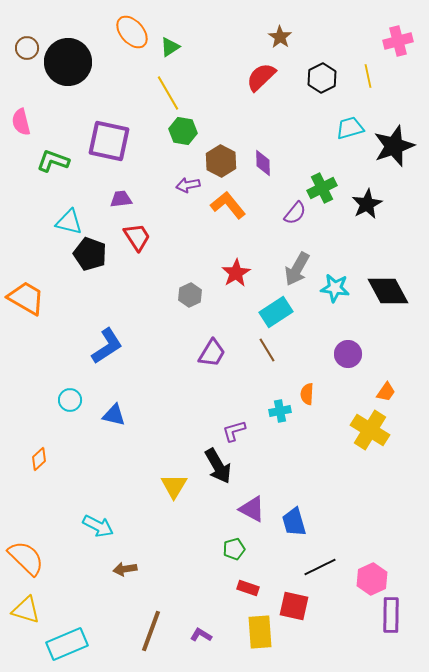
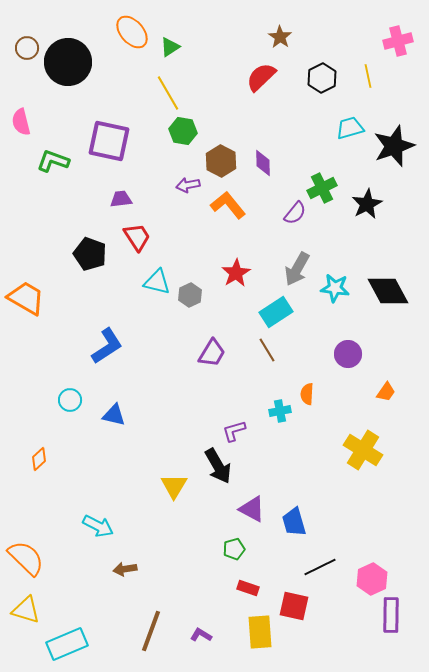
cyan triangle at (69, 222): moved 88 px right, 60 px down
yellow cross at (370, 430): moved 7 px left, 20 px down
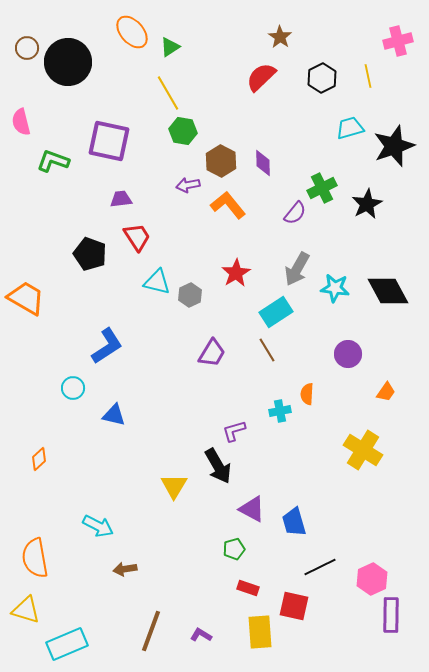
cyan circle at (70, 400): moved 3 px right, 12 px up
orange semicircle at (26, 558): moved 9 px right; rotated 144 degrees counterclockwise
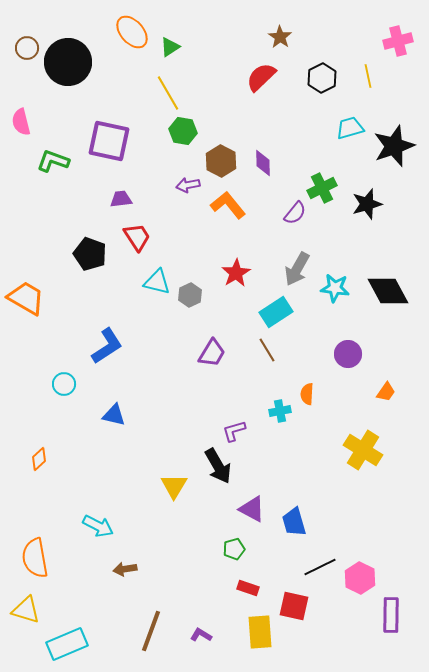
black star at (367, 204): rotated 12 degrees clockwise
cyan circle at (73, 388): moved 9 px left, 4 px up
pink hexagon at (372, 579): moved 12 px left, 1 px up; rotated 8 degrees counterclockwise
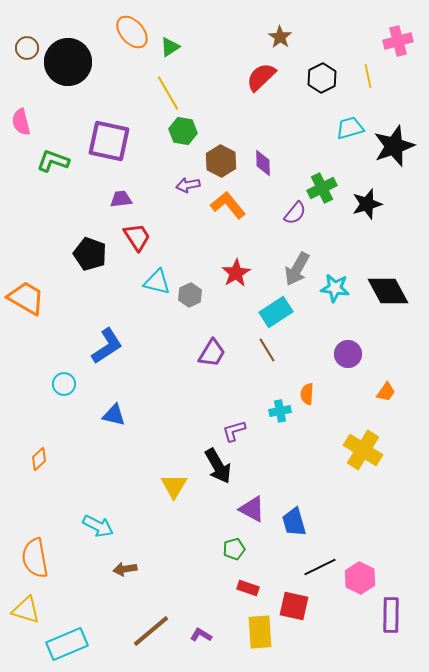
brown line at (151, 631): rotated 30 degrees clockwise
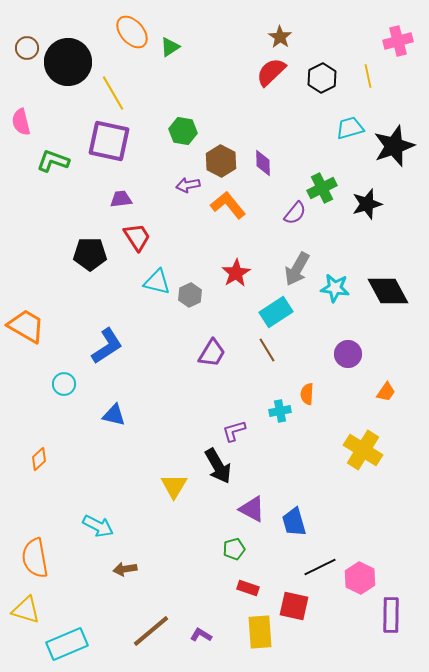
red semicircle at (261, 77): moved 10 px right, 5 px up
yellow line at (168, 93): moved 55 px left
black pentagon at (90, 254): rotated 20 degrees counterclockwise
orange trapezoid at (26, 298): moved 28 px down
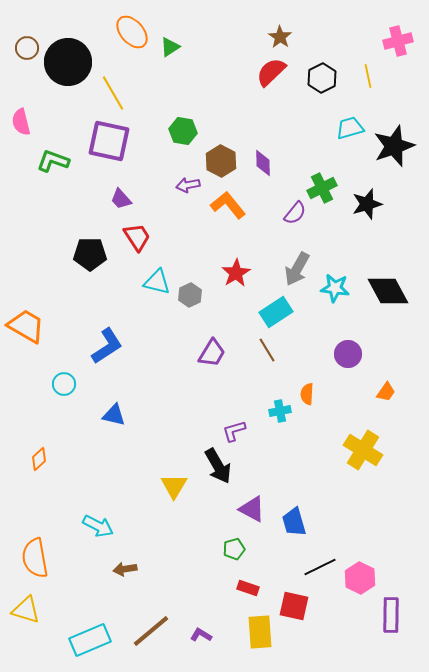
purple trapezoid at (121, 199): rotated 125 degrees counterclockwise
cyan rectangle at (67, 644): moved 23 px right, 4 px up
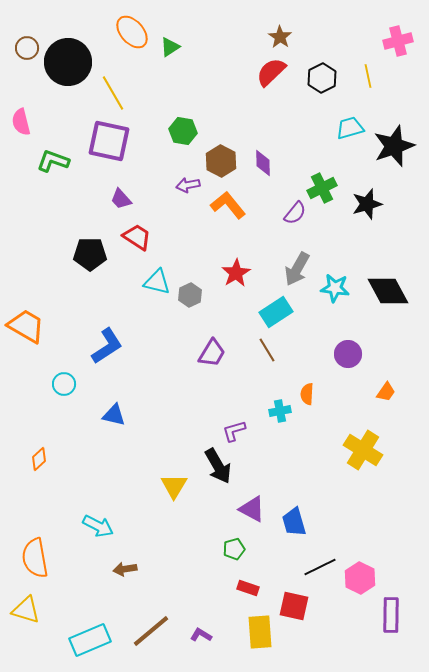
red trapezoid at (137, 237): rotated 24 degrees counterclockwise
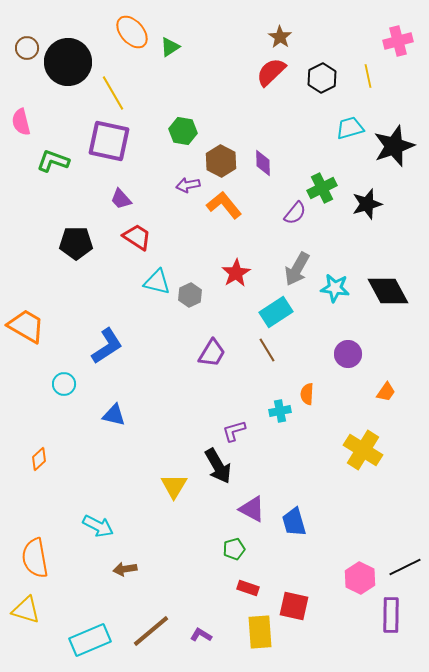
orange L-shape at (228, 205): moved 4 px left
black pentagon at (90, 254): moved 14 px left, 11 px up
black line at (320, 567): moved 85 px right
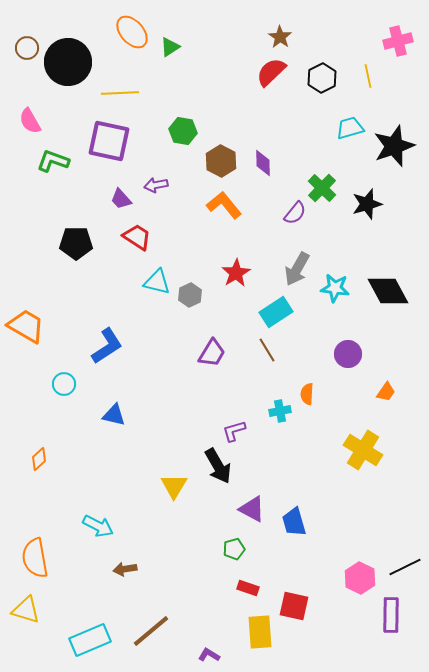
yellow line at (113, 93): moved 7 px right; rotated 63 degrees counterclockwise
pink semicircle at (21, 122): moved 9 px right, 1 px up; rotated 16 degrees counterclockwise
purple arrow at (188, 185): moved 32 px left
green cross at (322, 188): rotated 20 degrees counterclockwise
purple L-shape at (201, 635): moved 8 px right, 20 px down
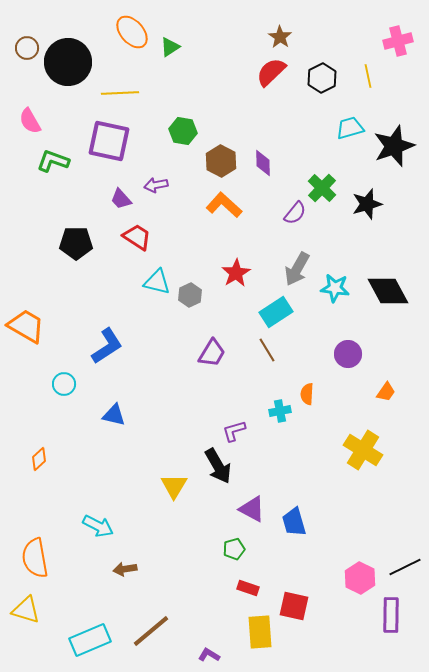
orange L-shape at (224, 205): rotated 9 degrees counterclockwise
